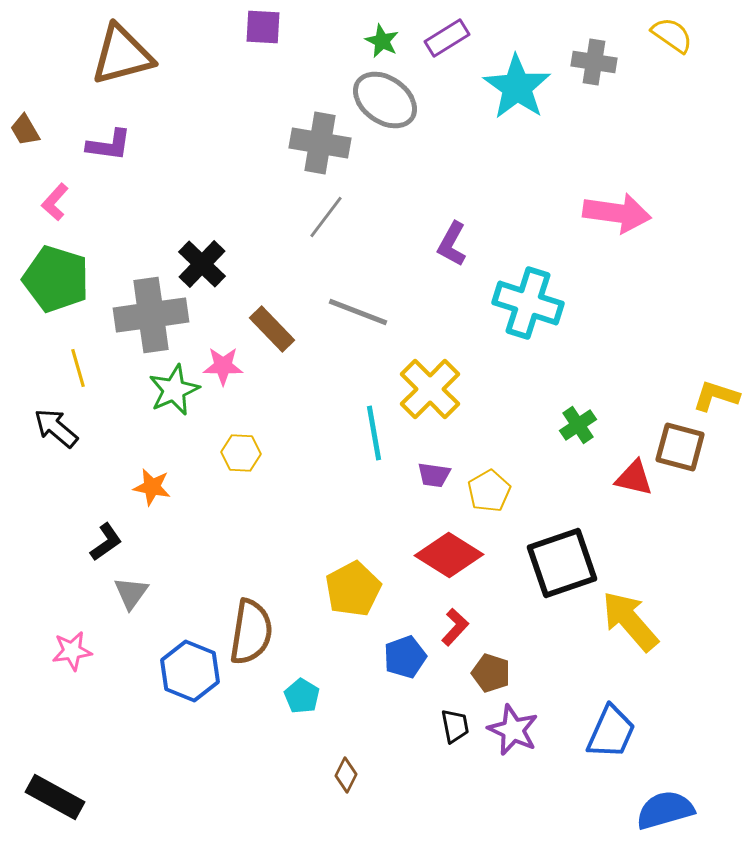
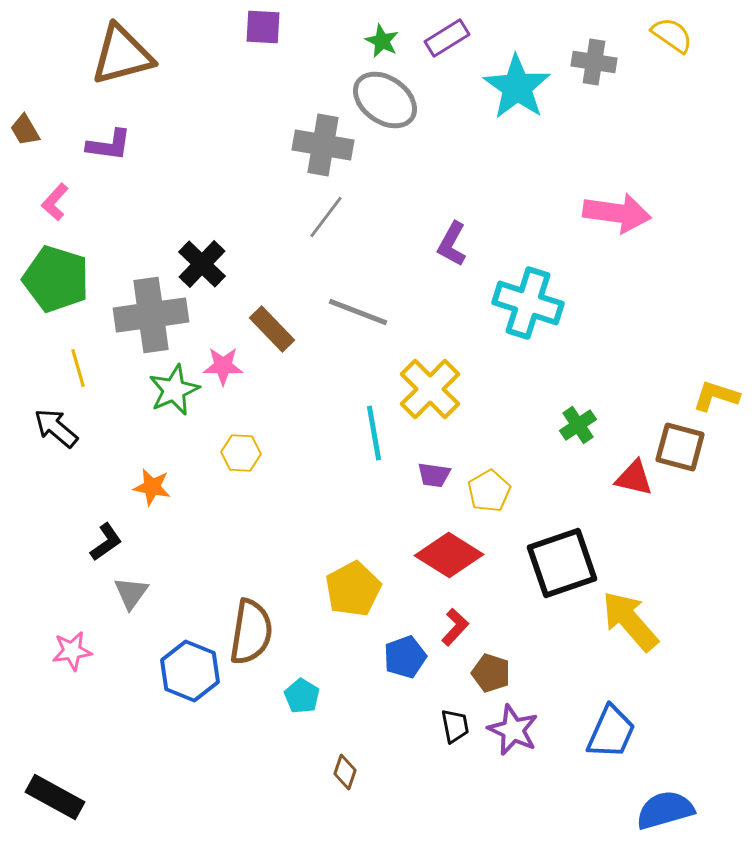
gray cross at (320, 143): moved 3 px right, 2 px down
brown diamond at (346, 775): moved 1 px left, 3 px up; rotated 8 degrees counterclockwise
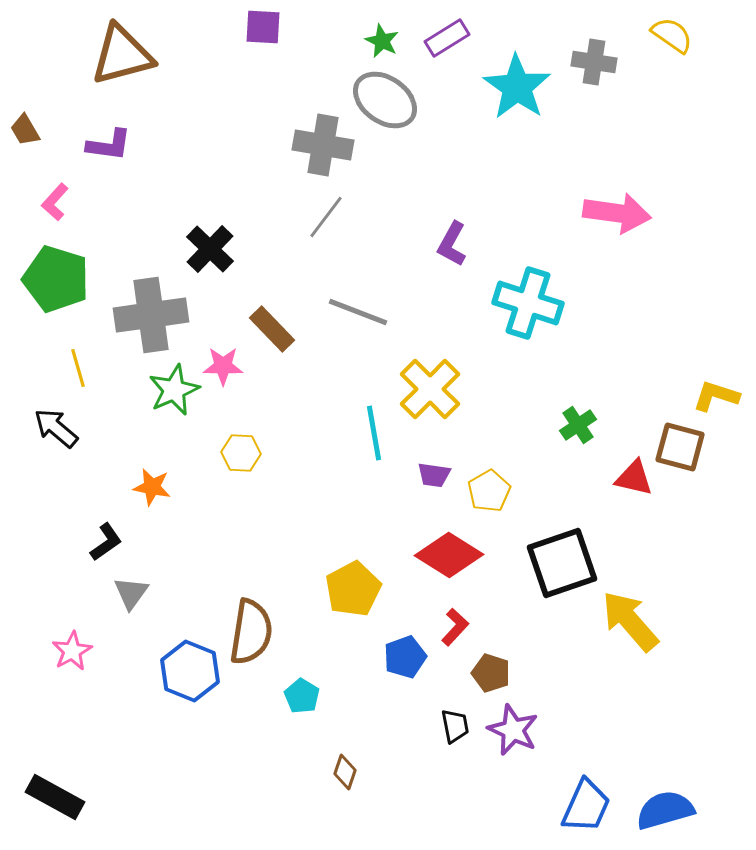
black cross at (202, 264): moved 8 px right, 15 px up
pink star at (72, 651): rotated 21 degrees counterclockwise
blue trapezoid at (611, 732): moved 25 px left, 74 px down
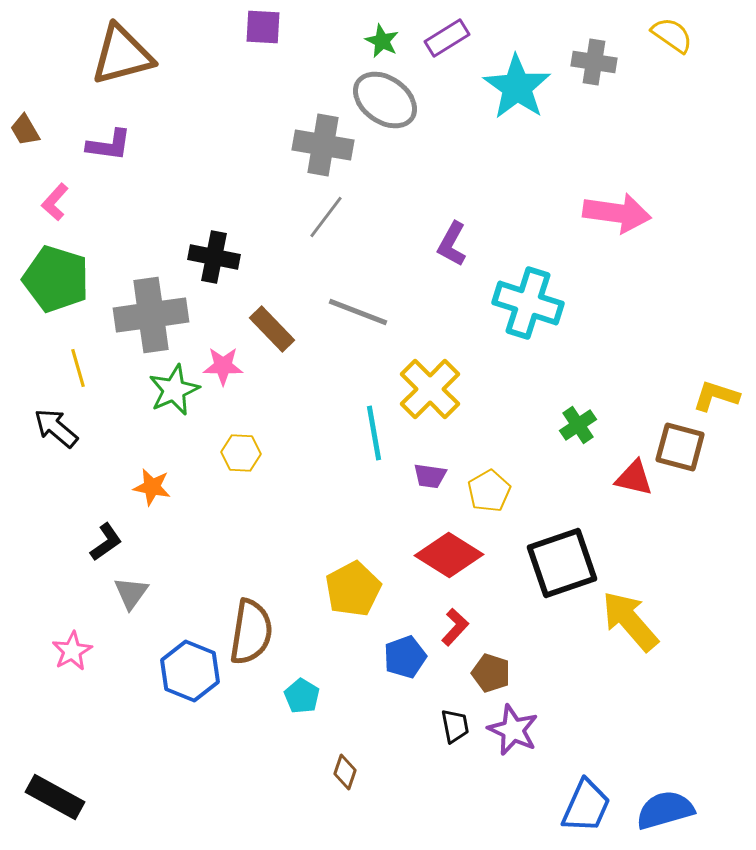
black cross at (210, 249): moved 4 px right, 8 px down; rotated 33 degrees counterclockwise
purple trapezoid at (434, 475): moved 4 px left, 1 px down
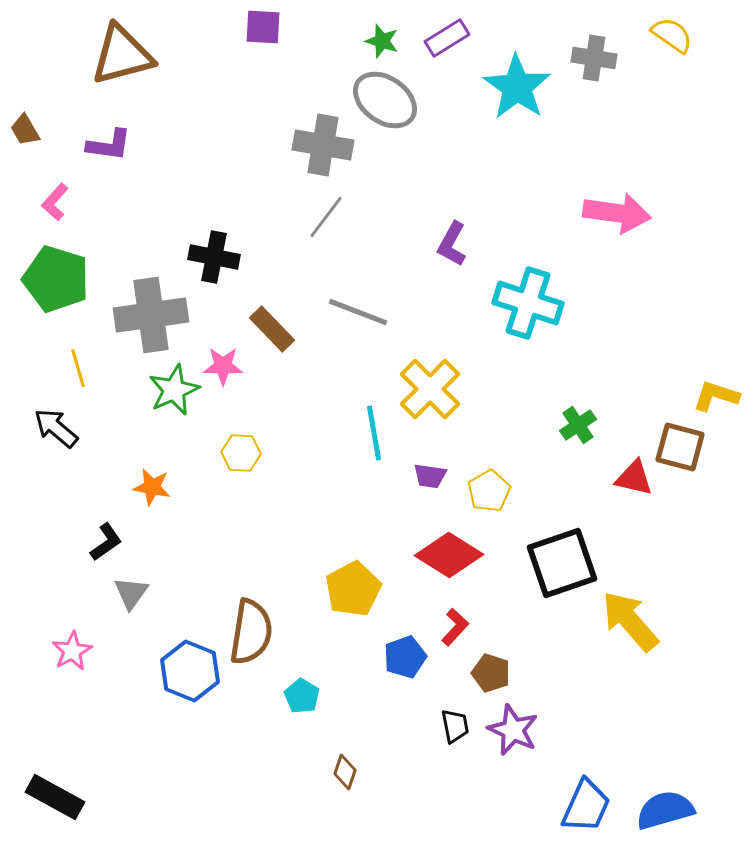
green star at (382, 41): rotated 8 degrees counterclockwise
gray cross at (594, 62): moved 4 px up
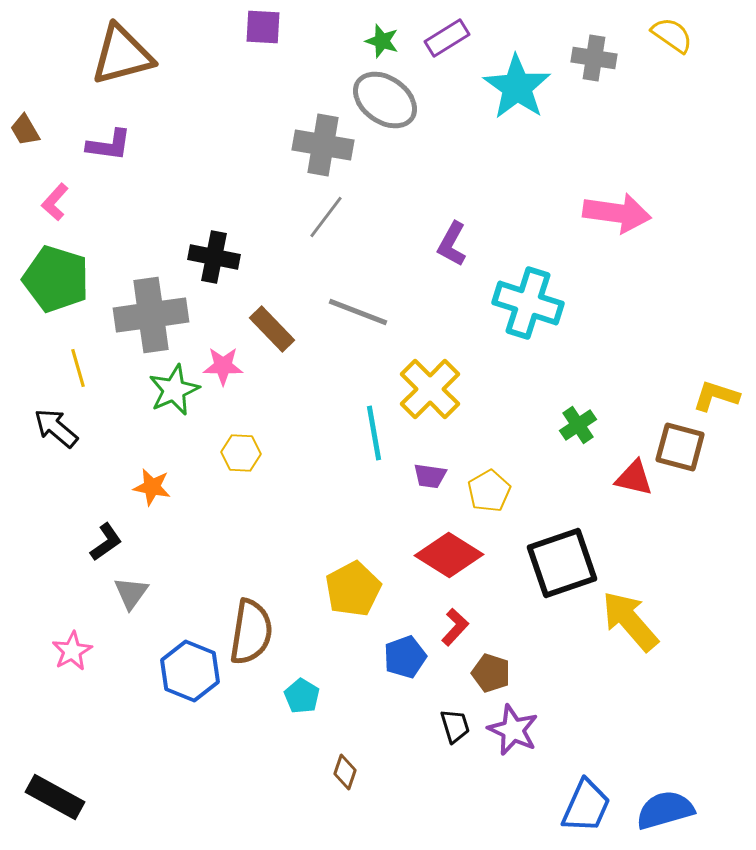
black trapezoid at (455, 726): rotated 6 degrees counterclockwise
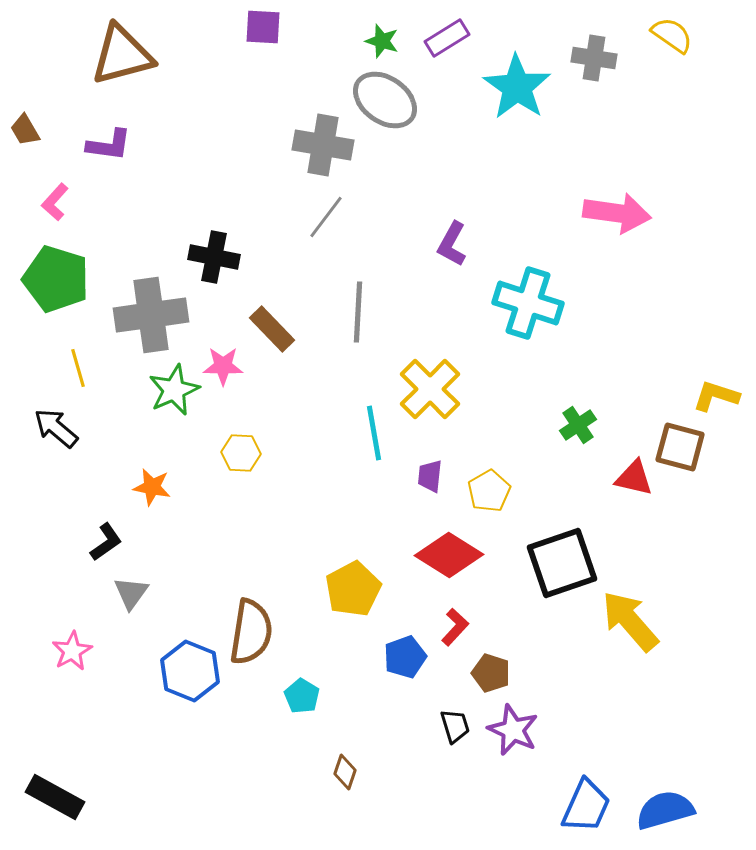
gray line at (358, 312): rotated 72 degrees clockwise
purple trapezoid at (430, 476): rotated 88 degrees clockwise
